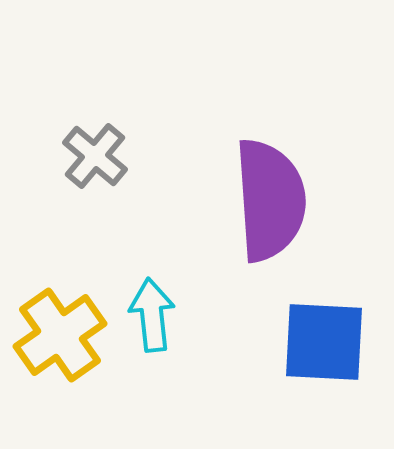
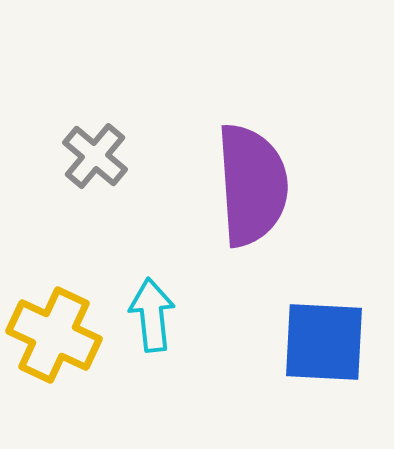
purple semicircle: moved 18 px left, 15 px up
yellow cross: moved 6 px left; rotated 30 degrees counterclockwise
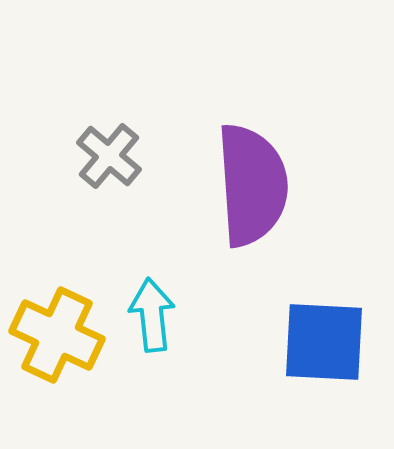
gray cross: moved 14 px right
yellow cross: moved 3 px right
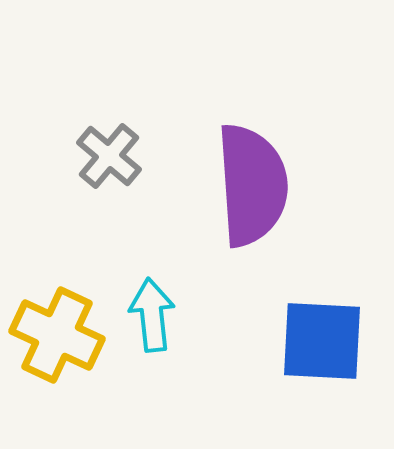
blue square: moved 2 px left, 1 px up
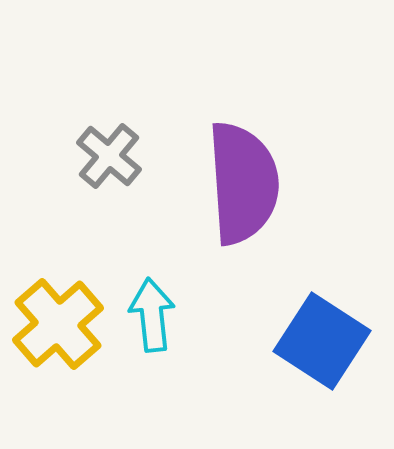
purple semicircle: moved 9 px left, 2 px up
yellow cross: moved 1 px right, 11 px up; rotated 24 degrees clockwise
blue square: rotated 30 degrees clockwise
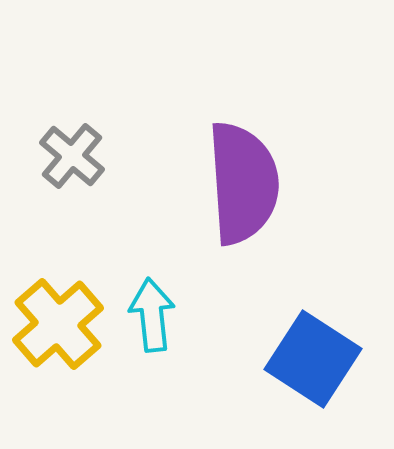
gray cross: moved 37 px left
blue square: moved 9 px left, 18 px down
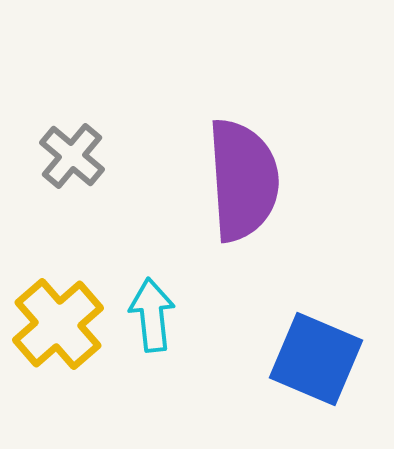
purple semicircle: moved 3 px up
blue square: moved 3 px right; rotated 10 degrees counterclockwise
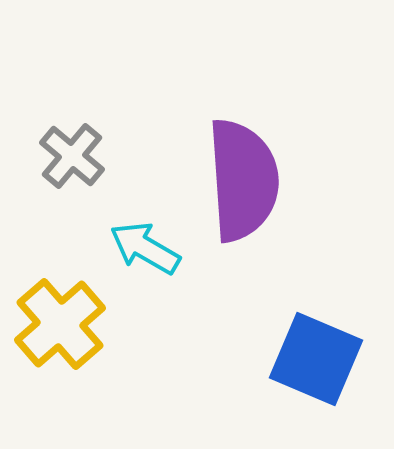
cyan arrow: moved 7 px left, 67 px up; rotated 54 degrees counterclockwise
yellow cross: moved 2 px right
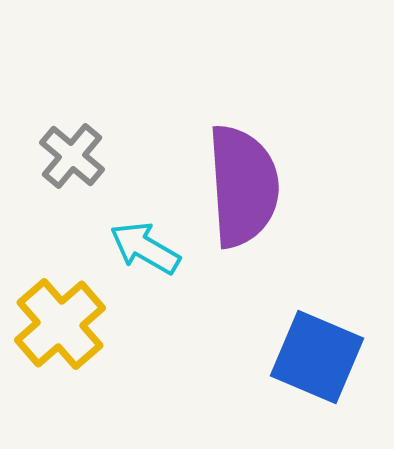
purple semicircle: moved 6 px down
blue square: moved 1 px right, 2 px up
